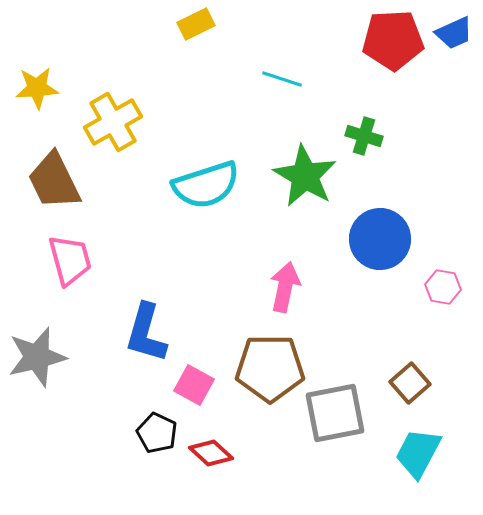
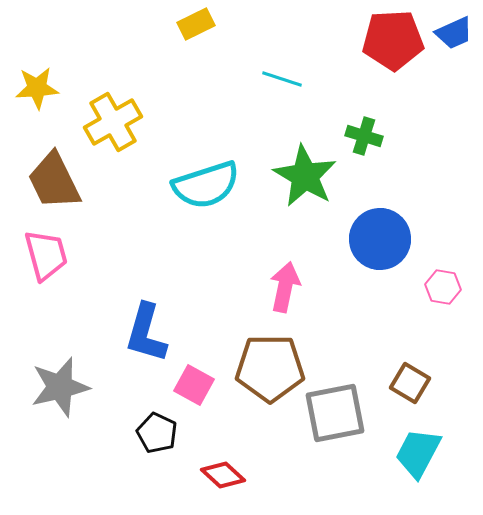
pink trapezoid: moved 24 px left, 5 px up
gray star: moved 23 px right, 30 px down
brown square: rotated 18 degrees counterclockwise
red diamond: moved 12 px right, 22 px down
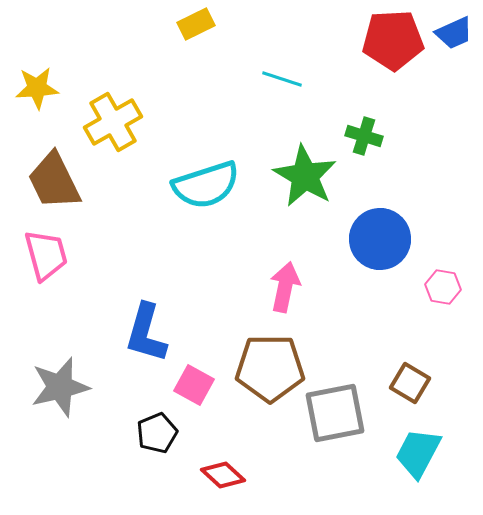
black pentagon: rotated 24 degrees clockwise
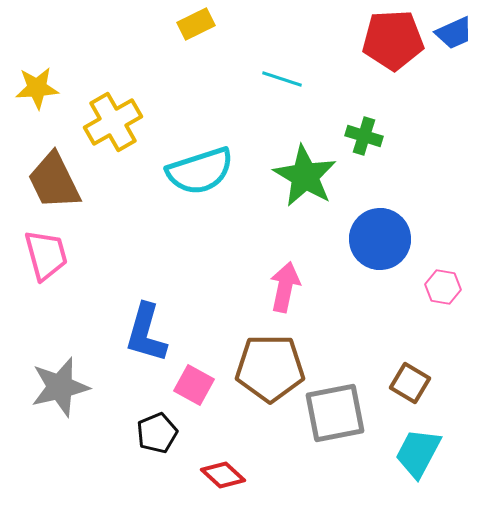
cyan semicircle: moved 6 px left, 14 px up
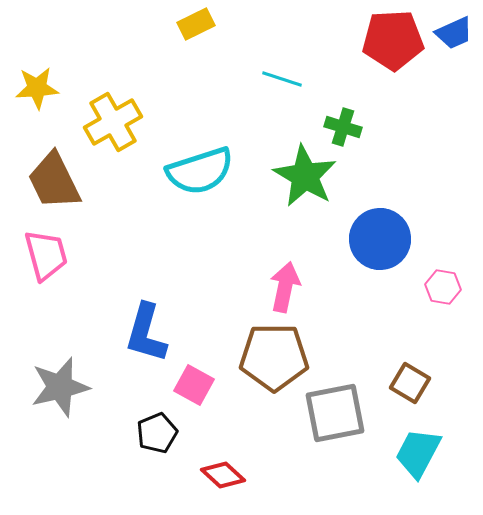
green cross: moved 21 px left, 9 px up
brown pentagon: moved 4 px right, 11 px up
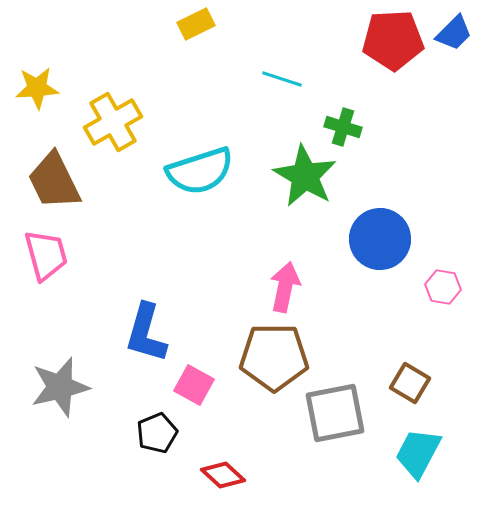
blue trapezoid: rotated 21 degrees counterclockwise
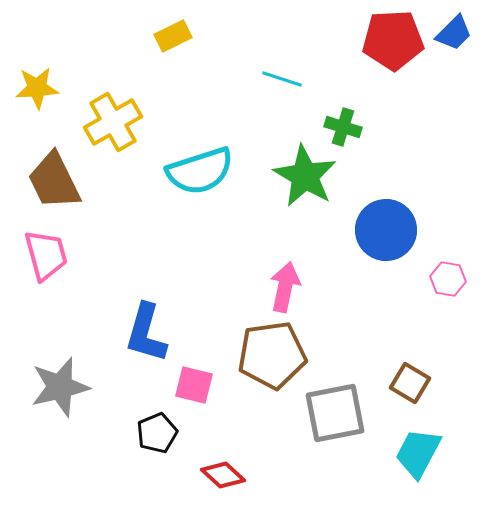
yellow rectangle: moved 23 px left, 12 px down
blue circle: moved 6 px right, 9 px up
pink hexagon: moved 5 px right, 8 px up
brown pentagon: moved 2 px left, 2 px up; rotated 8 degrees counterclockwise
pink square: rotated 15 degrees counterclockwise
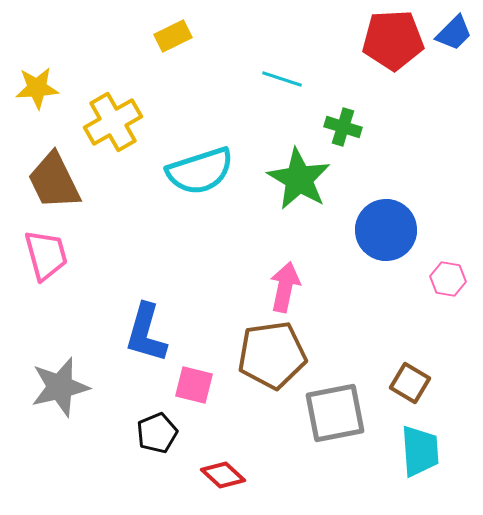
green star: moved 6 px left, 3 px down
cyan trapezoid: moved 2 px right, 2 px up; rotated 148 degrees clockwise
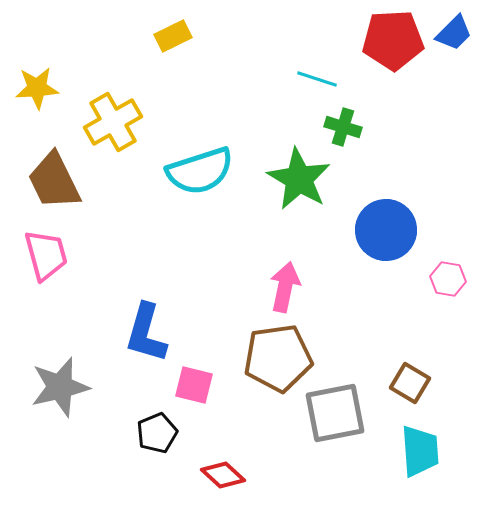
cyan line: moved 35 px right
brown pentagon: moved 6 px right, 3 px down
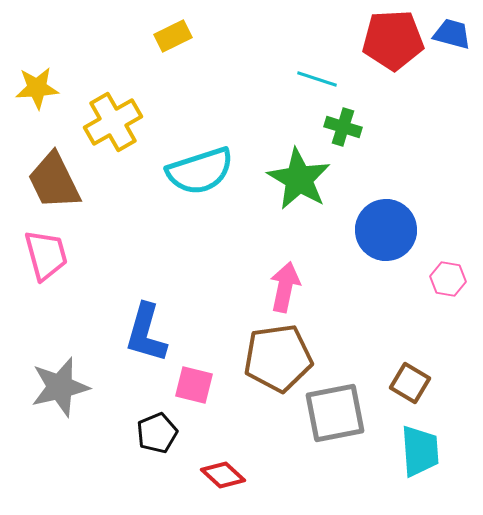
blue trapezoid: moved 2 px left, 1 px down; rotated 120 degrees counterclockwise
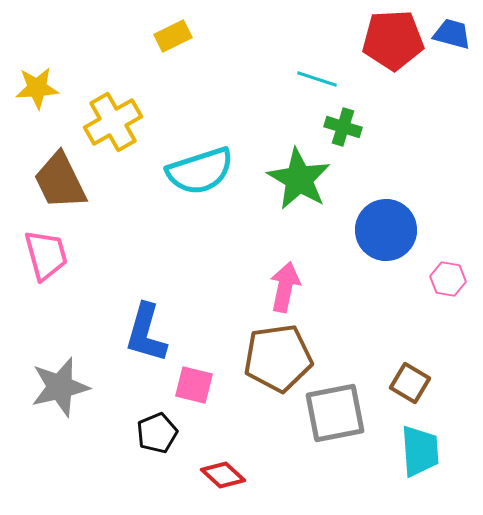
brown trapezoid: moved 6 px right
